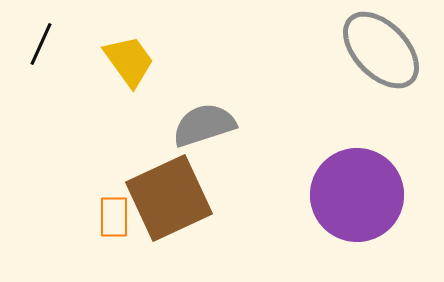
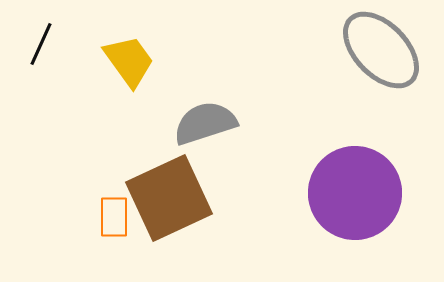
gray semicircle: moved 1 px right, 2 px up
purple circle: moved 2 px left, 2 px up
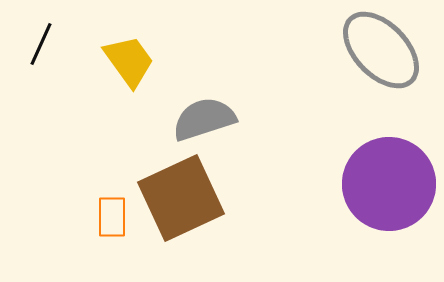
gray semicircle: moved 1 px left, 4 px up
purple circle: moved 34 px right, 9 px up
brown square: moved 12 px right
orange rectangle: moved 2 px left
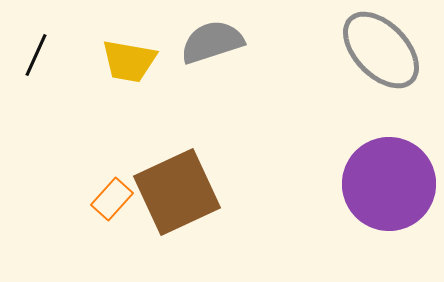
black line: moved 5 px left, 11 px down
yellow trapezoid: rotated 136 degrees clockwise
gray semicircle: moved 8 px right, 77 px up
brown square: moved 4 px left, 6 px up
orange rectangle: moved 18 px up; rotated 42 degrees clockwise
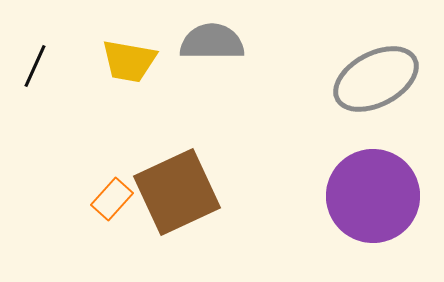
gray semicircle: rotated 18 degrees clockwise
gray ellipse: moved 5 px left, 29 px down; rotated 74 degrees counterclockwise
black line: moved 1 px left, 11 px down
purple circle: moved 16 px left, 12 px down
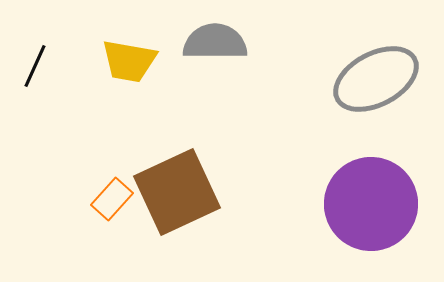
gray semicircle: moved 3 px right
purple circle: moved 2 px left, 8 px down
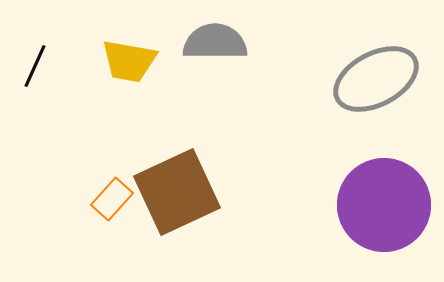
purple circle: moved 13 px right, 1 px down
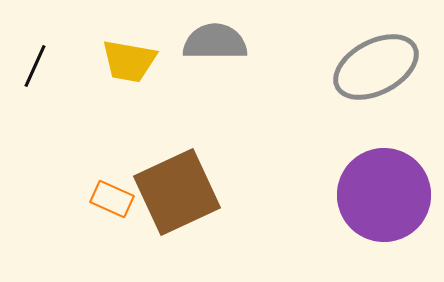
gray ellipse: moved 12 px up
orange rectangle: rotated 72 degrees clockwise
purple circle: moved 10 px up
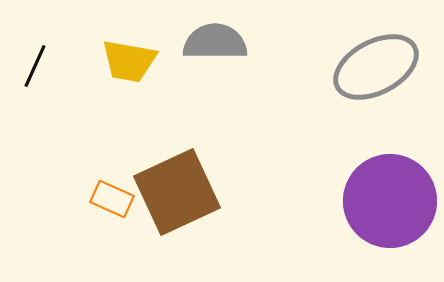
purple circle: moved 6 px right, 6 px down
